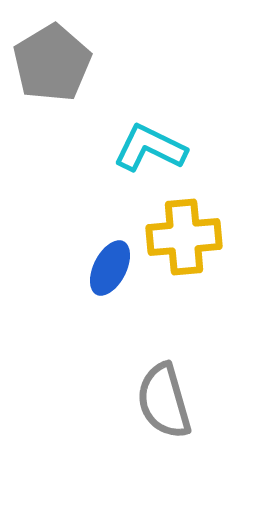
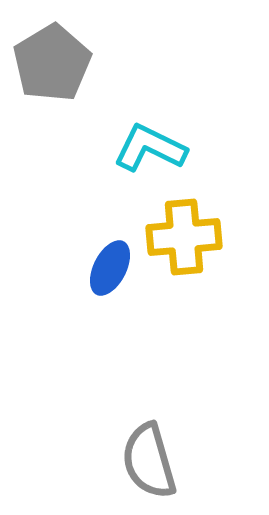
gray semicircle: moved 15 px left, 60 px down
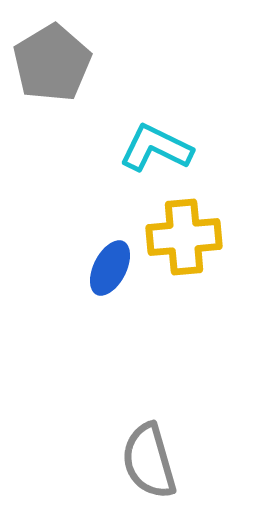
cyan L-shape: moved 6 px right
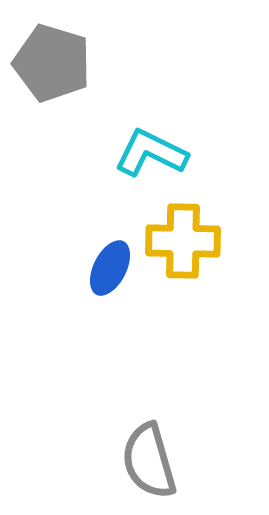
gray pentagon: rotated 24 degrees counterclockwise
cyan L-shape: moved 5 px left, 5 px down
yellow cross: moved 1 px left, 4 px down; rotated 6 degrees clockwise
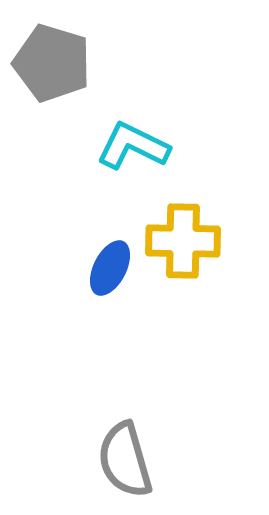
cyan L-shape: moved 18 px left, 7 px up
gray semicircle: moved 24 px left, 1 px up
